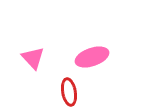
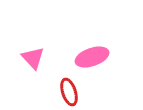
red ellipse: rotated 8 degrees counterclockwise
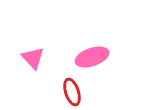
red ellipse: moved 3 px right
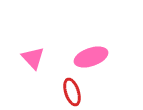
pink ellipse: moved 1 px left
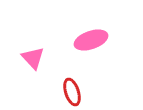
pink ellipse: moved 17 px up
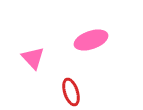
red ellipse: moved 1 px left
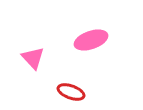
red ellipse: rotated 52 degrees counterclockwise
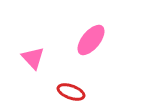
pink ellipse: rotated 32 degrees counterclockwise
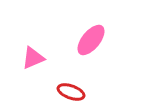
pink triangle: rotated 50 degrees clockwise
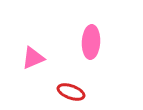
pink ellipse: moved 2 px down; rotated 36 degrees counterclockwise
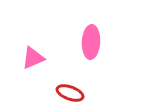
red ellipse: moved 1 px left, 1 px down
